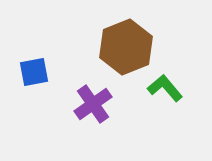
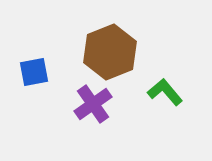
brown hexagon: moved 16 px left, 5 px down
green L-shape: moved 4 px down
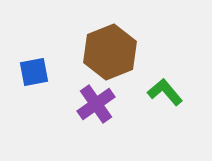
purple cross: moved 3 px right
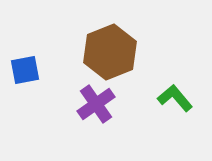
blue square: moved 9 px left, 2 px up
green L-shape: moved 10 px right, 6 px down
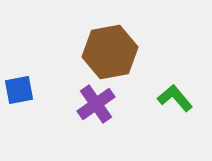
brown hexagon: rotated 12 degrees clockwise
blue square: moved 6 px left, 20 px down
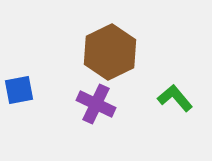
brown hexagon: rotated 16 degrees counterclockwise
purple cross: rotated 30 degrees counterclockwise
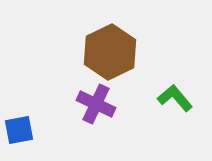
blue square: moved 40 px down
